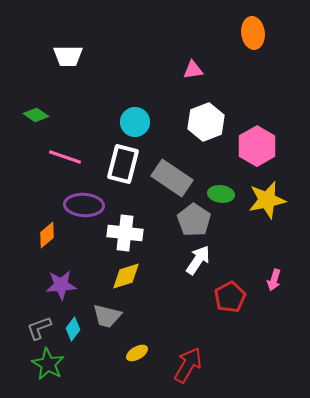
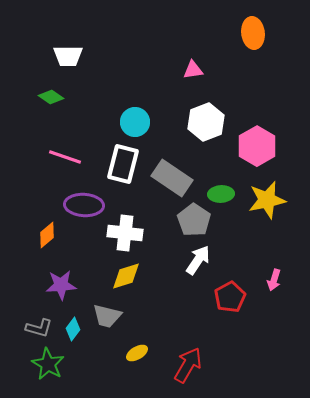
green diamond: moved 15 px right, 18 px up
green ellipse: rotated 10 degrees counterclockwise
gray L-shape: rotated 144 degrees counterclockwise
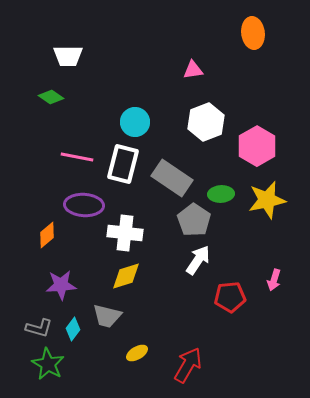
pink line: moved 12 px right; rotated 8 degrees counterclockwise
red pentagon: rotated 24 degrees clockwise
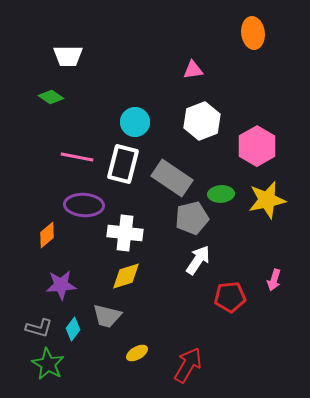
white hexagon: moved 4 px left, 1 px up
gray pentagon: moved 2 px left, 2 px up; rotated 24 degrees clockwise
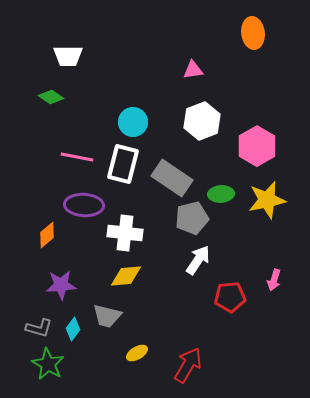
cyan circle: moved 2 px left
yellow diamond: rotated 12 degrees clockwise
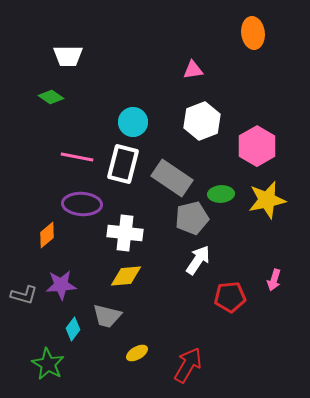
purple ellipse: moved 2 px left, 1 px up
gray L-shape: moved 15 px left, 33 px up
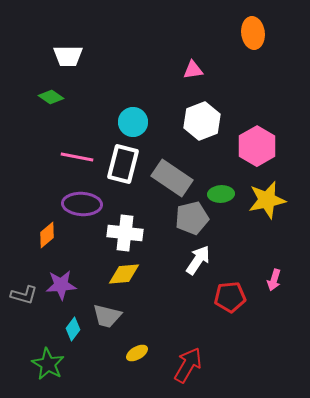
yellow diamond: moved 2 px left, 2 px up
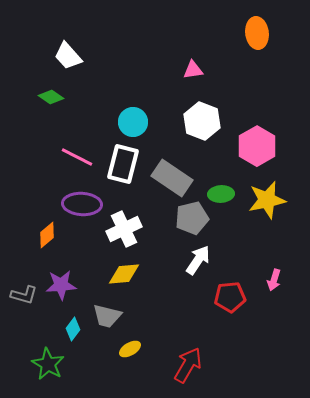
orange ellipse: moved 4 px right
white trapezoid: rotated 48 degrees clockwise
white hexagon: rotated 18 degrees counterclockwise
pink line: rotated 16 degrees clockwise
white cross: moved 1 px left, 4 px up; rotated 32 degrees counterclockwise
yellow ellipse: moved 7 px left, 4 px up
